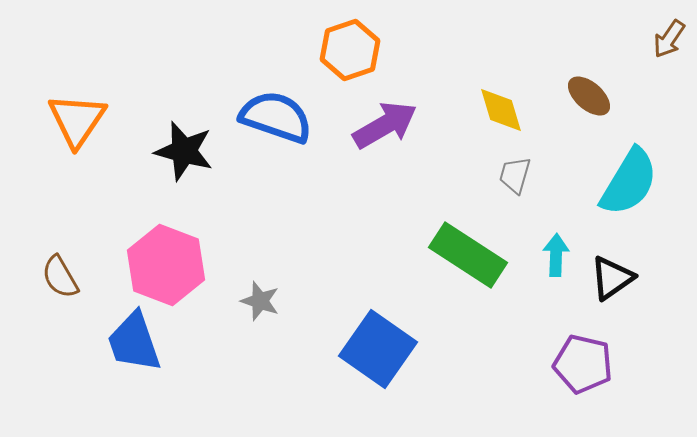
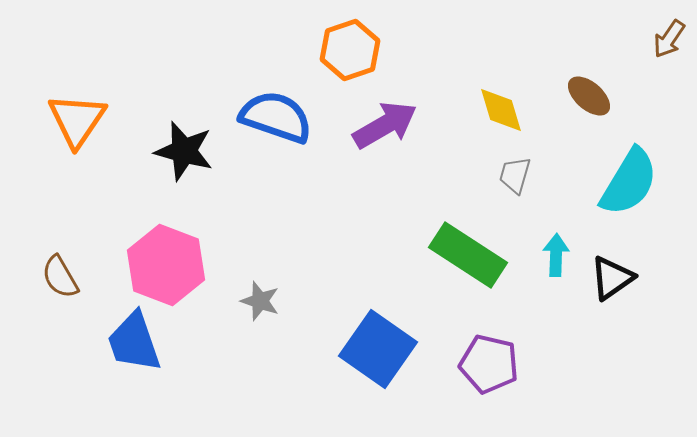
purple pentagon: moved 94 px left
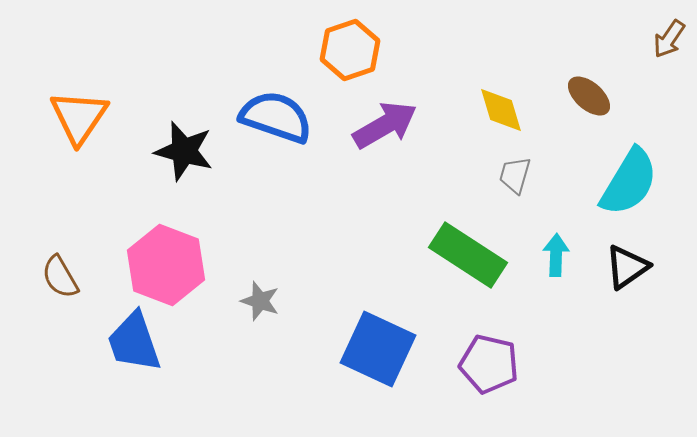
orange triangle: moved 2 px right, 3 px up
black triangle: moved 15 px right, 11 px up
blue square: rotated 10 degrees counterclockwise
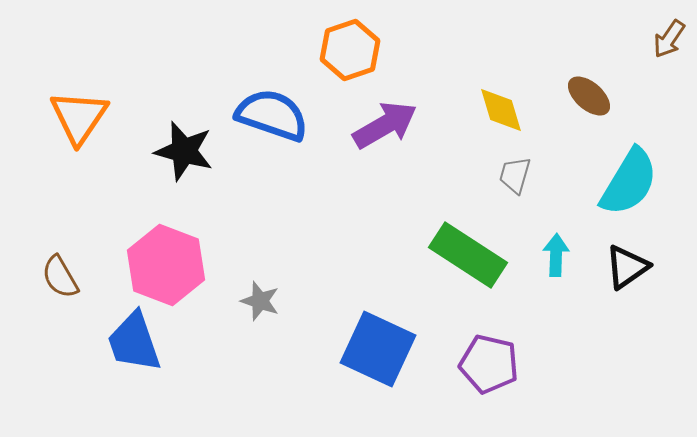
blue semicircle: moved 4 px left, 2 px up
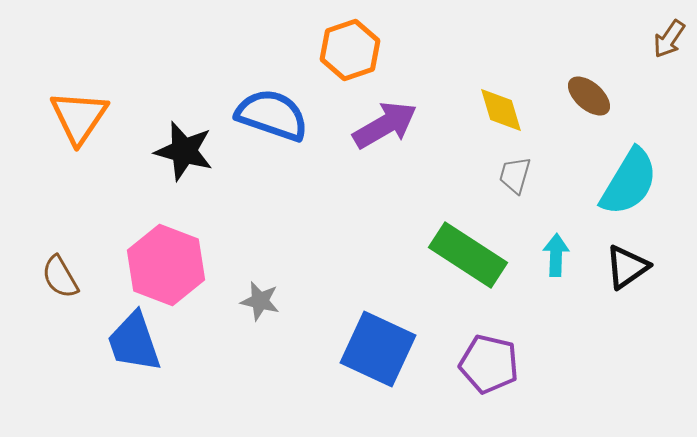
gray star: rotated 6 degrees counterclockwise
